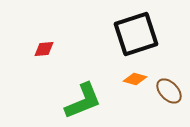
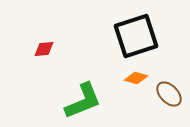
black square: moved 2 px down
orange diamond: moved 1 px right, 1 px up
brown ellipse: moved 3 px down
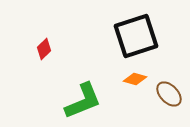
red diamond: rotated 40 degrees counterclockwise
orange diamond: moved 1 px left, 1 px down
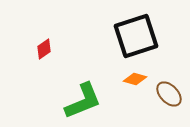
red diamond: rotated 10 degrees clockwise
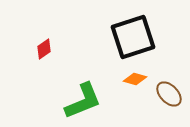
black square: moved 3 px left, 1 px down
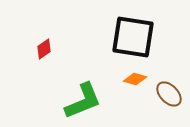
black square: rotated 27 degrees clockwise
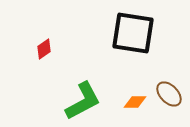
black square: moved 4 px up
orange diamond: moved 23 px down; rotated 15 degrees counterclockwise
green L-shape: rotated 6 degrees counterclockwise
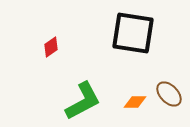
red diamond: moved 7 px right, 2 px up
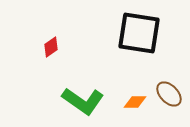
black square: moved 6 px right
green L-shape: rotated 63 degrees clockwise
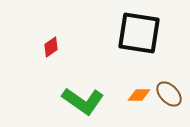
orange diamond: moved 4 px right, 7 px up
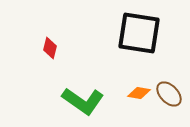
red diamond: moved 1 px left, 1 px down; rotated 40 degrees counterclockwise
orange diamond: moved 2 px up; rotated 10 degrees clockwise
